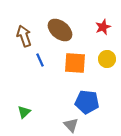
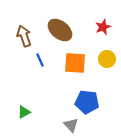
green triangle: rotated 16 degrees clockwise
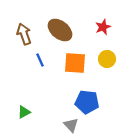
brown arrow: moved 2 px up
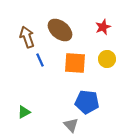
brown arrow: moved 3 px right, 3 px down
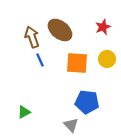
brown arrow: moved 5 px right
orange square: moved 2 px right
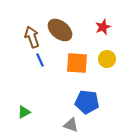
gray triangle: rotated 28 degrees counterclockwise
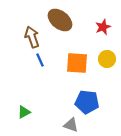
brown ellipse: moved 10 px up
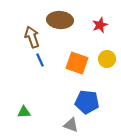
brown ellipse: rotated 35 degrees counterclockwise
red star: moved 3 px left, 2 px up
orange square: rotated 15 degrees clockwise
green triangle: rotated 24 degrees clockwise
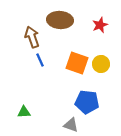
yellow circle: moved 6 px left, 5 px down
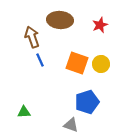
blue pentagon: rotated 25 degrees counterclockwise
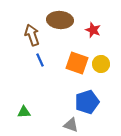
red star: moved 7 px left, 5 px down; rotated 28 degrees counterclockwise
brown arrow: moved 2 px up
